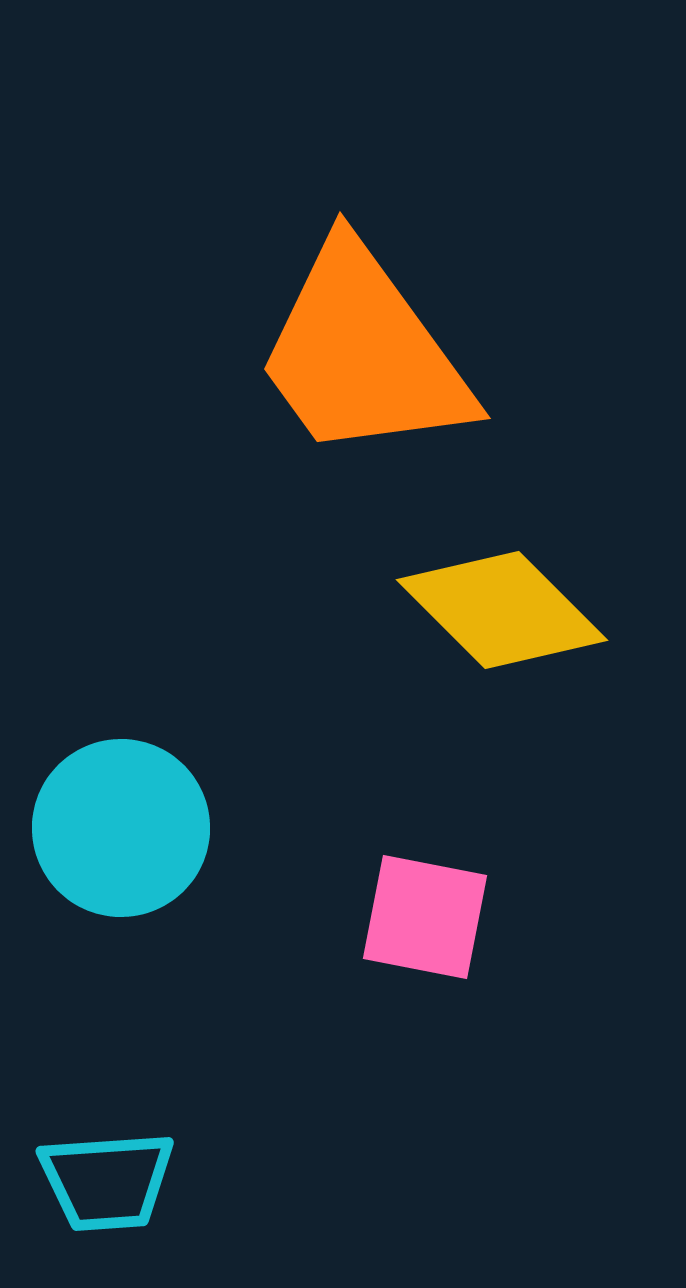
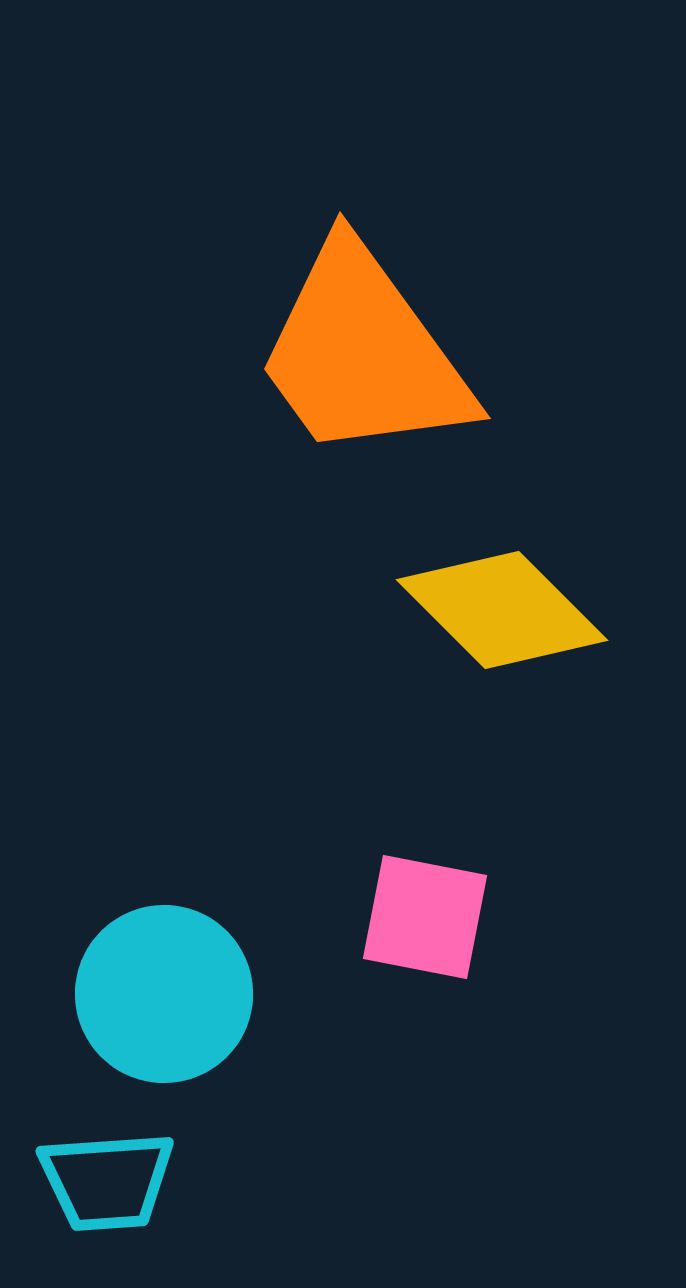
cyan circle: moved 43 px right, 166 px down
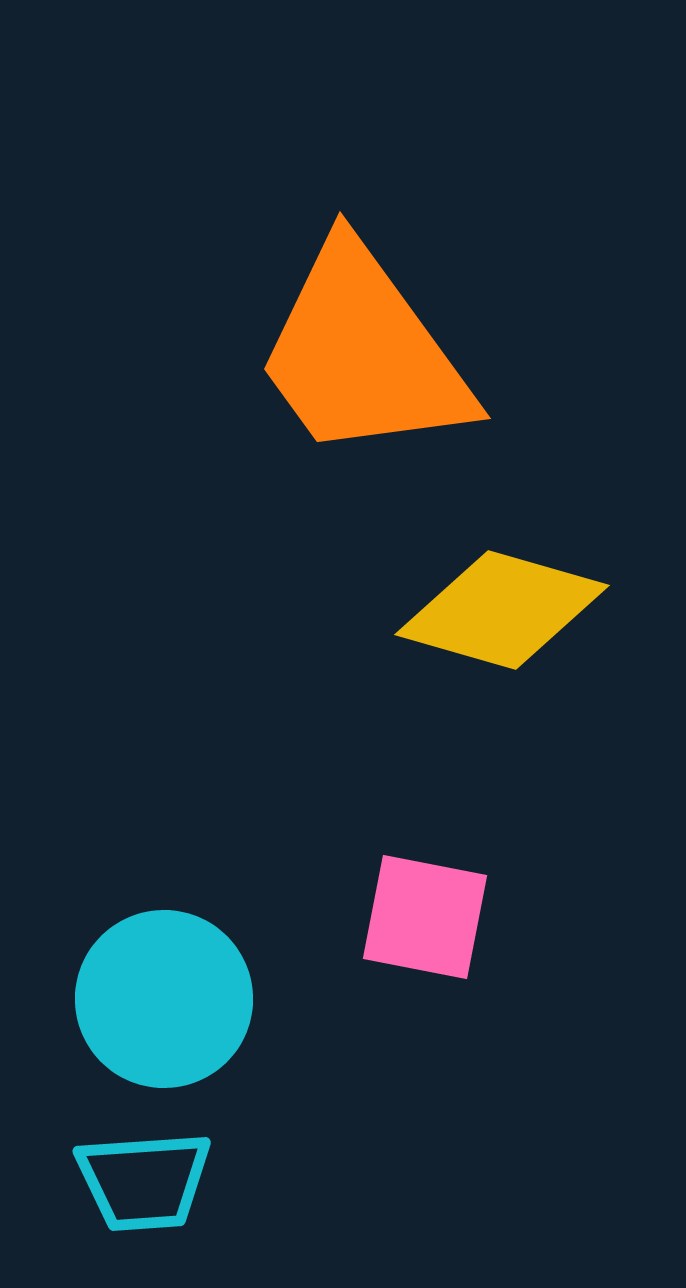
yellow diamond: rotated 29 degrees counterclockwise
cyan circle: moved 5 px down
cyan trapezoid: moved 37 px right
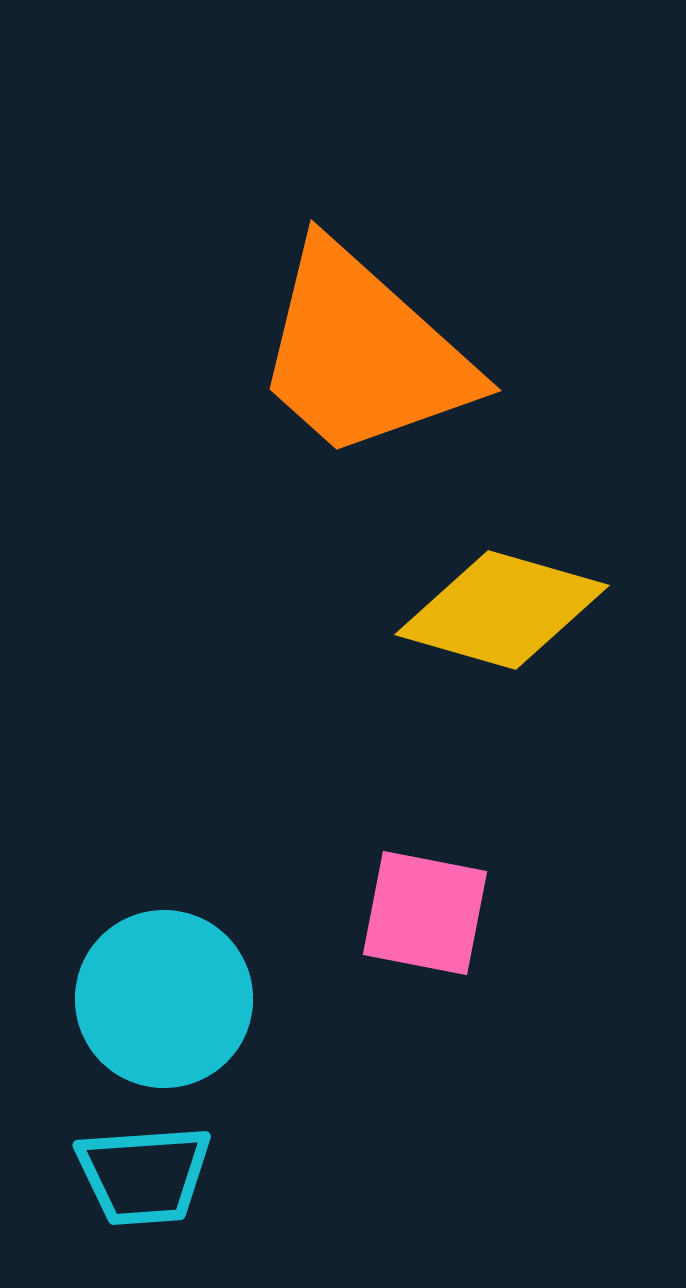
orange trapezoid: rotated 12 degrees counterclockwise
pink square: moved 4 px up
cyan trapezoid: moved 6 px up
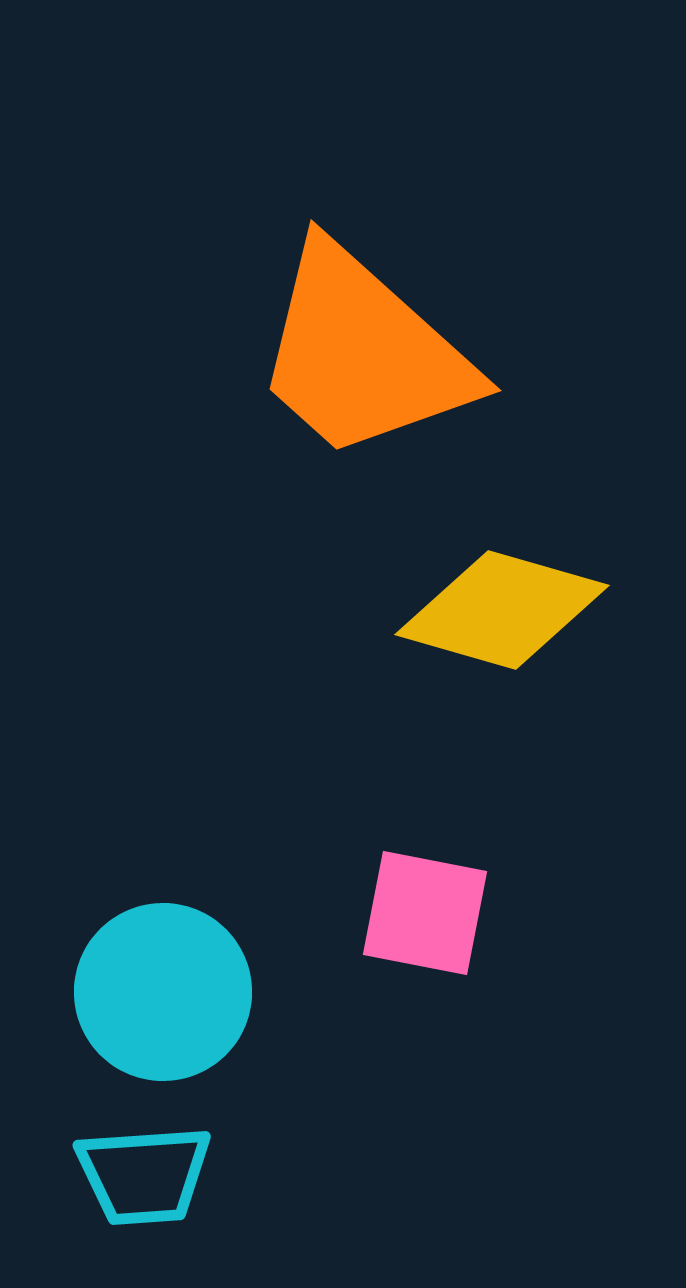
cyan circle: moved 1 px left, 7 px up
